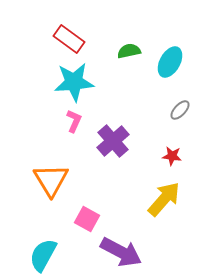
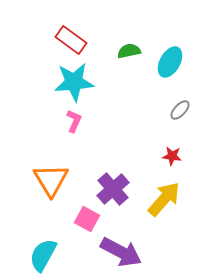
red rectangle: moved 2 px right, 1 px down
purple cross: moved 48 px down
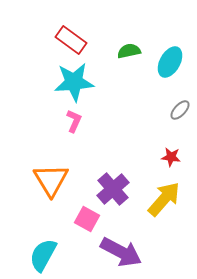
red star: moved 1 px left, 1 px down
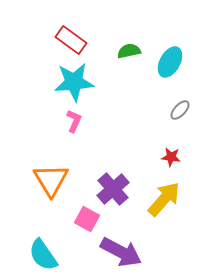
cyan semicircle: rotated 64 degrees counterclockwise
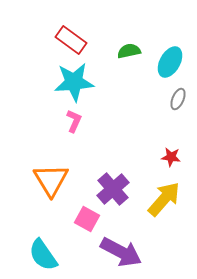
gray ellipse: moved 2 px left, 11 px up; rotated 20 degrees counterclockwise
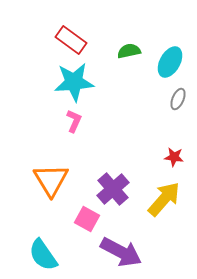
red star: moved 3 px right
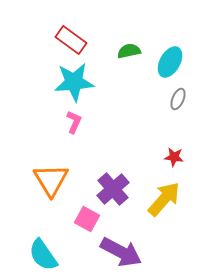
pink L-shape: moved 1 px down
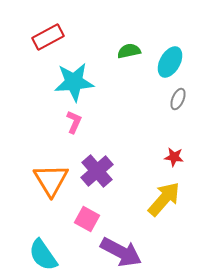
red rectangle: moved 23 px left, 3 px up; rotated 64 degrees counterclockwise
purple cross: moved 16 px left, 18 px up
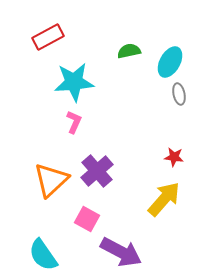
gray ellipse: moved 1 px right, 5 px up; rotated 35 degrees counterclockwise
orange triangle: rotated 18 degrees clockwise
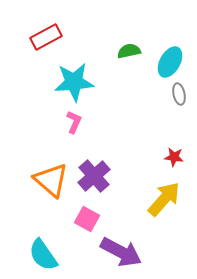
red rectangle: moved 2 px left
purple cross: moved 3 px left, 5 px down
orange triangle: rotated 36 degrees counterclockwise
